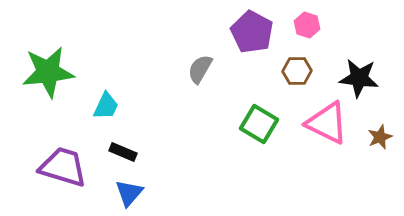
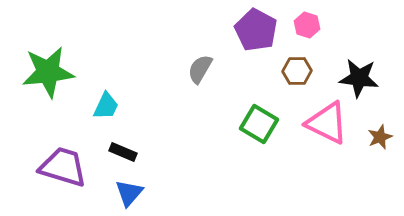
purple pentagon: moved 4 px right, 2 px up
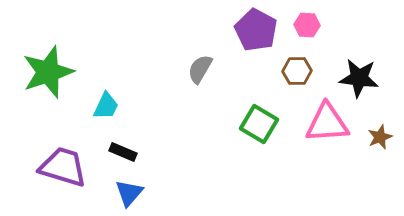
pink hexagon: rotated 15 degrees counterclockwise
green star: rotated 12 degrees counterclockwise
pink triangle: rotated 30 degrees counterclockwise
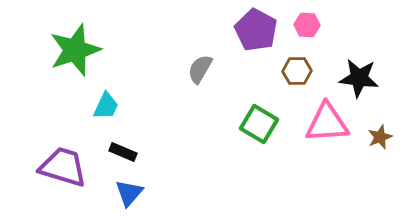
green star: moved 27 px right, 22 px up
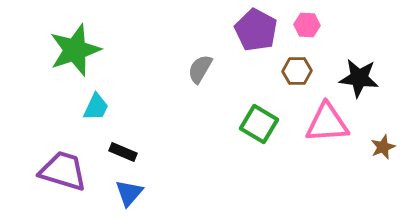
cyan trapezoid: moved 10 px left, 1 px down
brown star: moved 3 px right, 10 px down
purple trapezoid: moved 4 px down
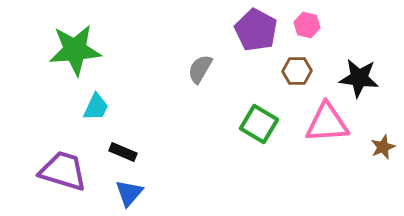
pink hexagon: rotated 10 degrees clockwise
green star: rotated 14 degrees clockwise
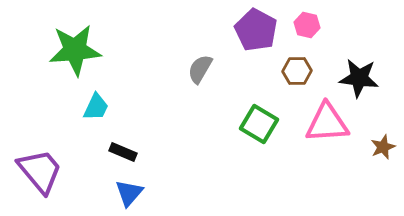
purple trapezoid: moved 23 px left; rotated 33 degrees clockwise
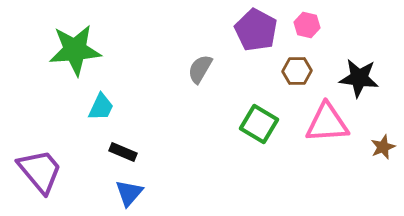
cyan trapezoid: moved 5 px right
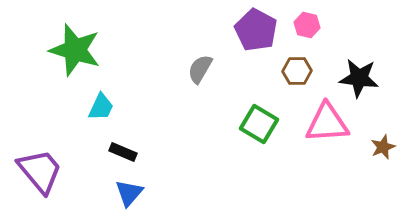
green star: rotated 22 degrees clockwise
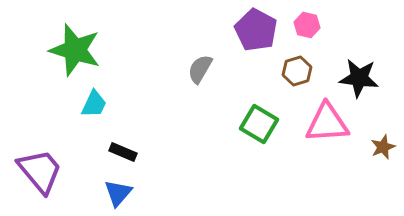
brown hexagon: rotated 16 degrees counterclockwise
cyan trapezoid: moved 7 px left, 3 px up
blue triangle: moved 11 px left
